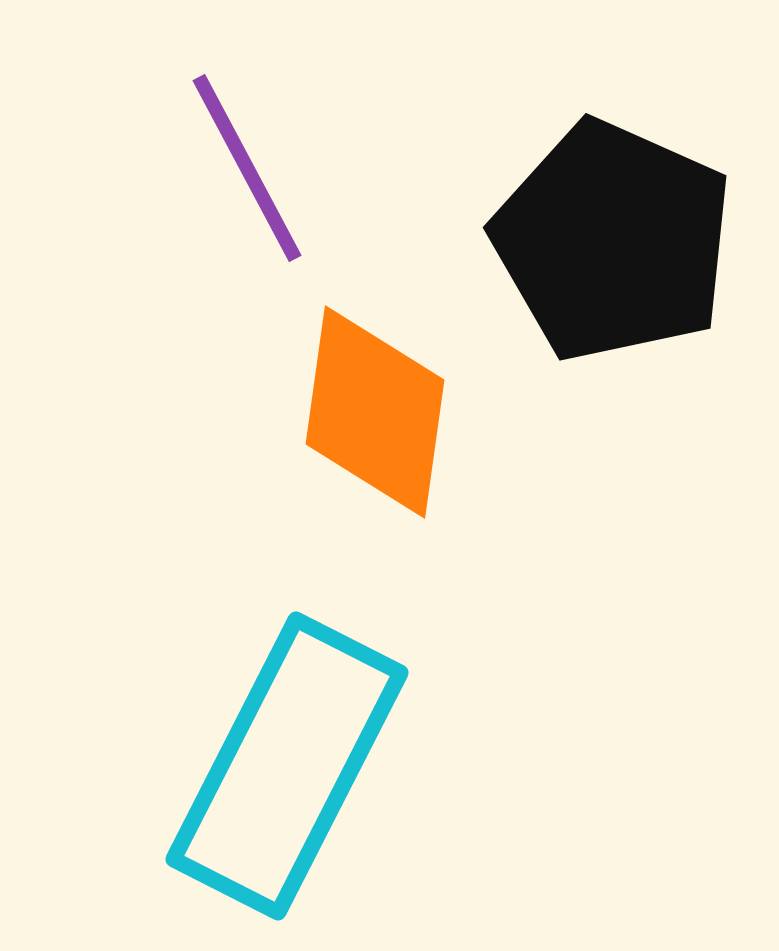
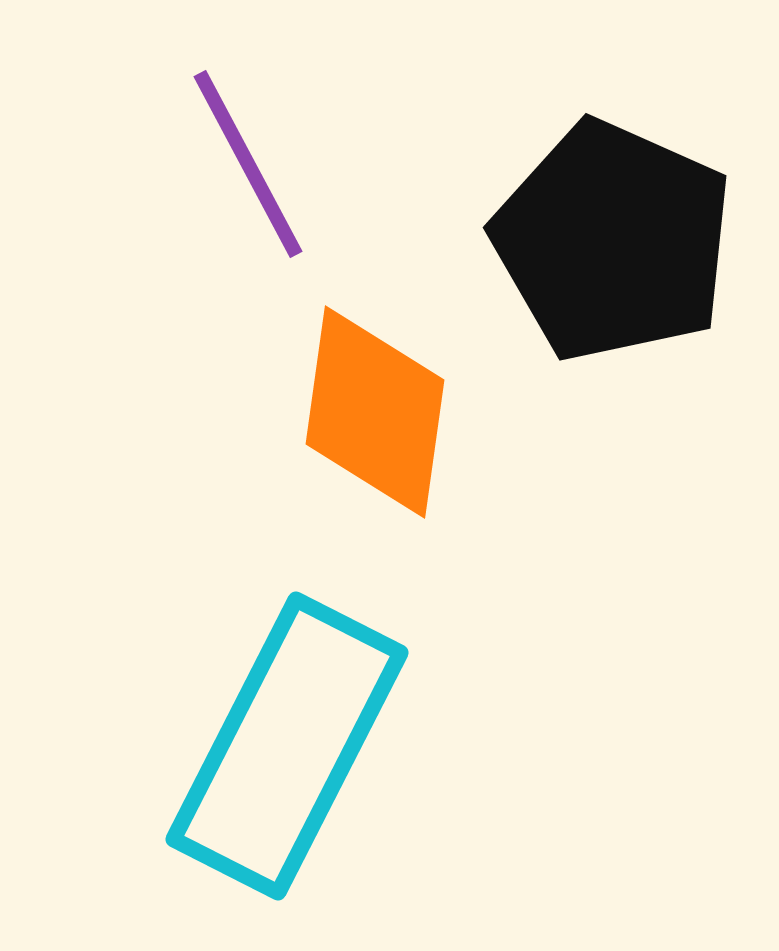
purple line: moved 1 px right, 4 px up
cyan rectangle: moved 20 px up
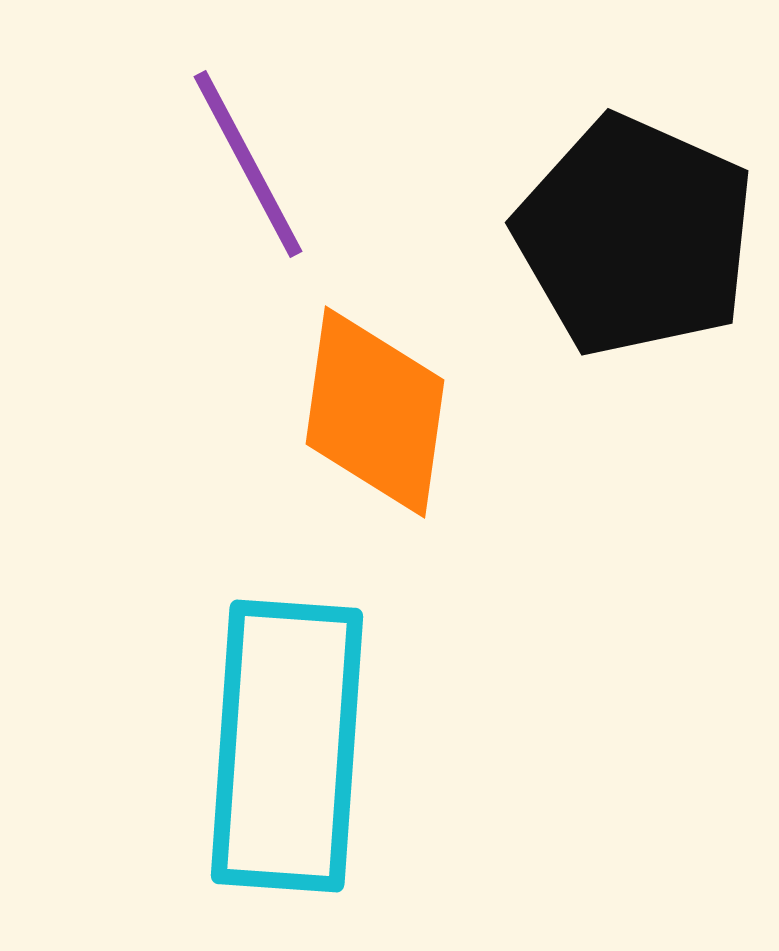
black pentagon: moved 22 px right, 5 px up
cyan rectangle: rotated 23 degrees counterclockwise
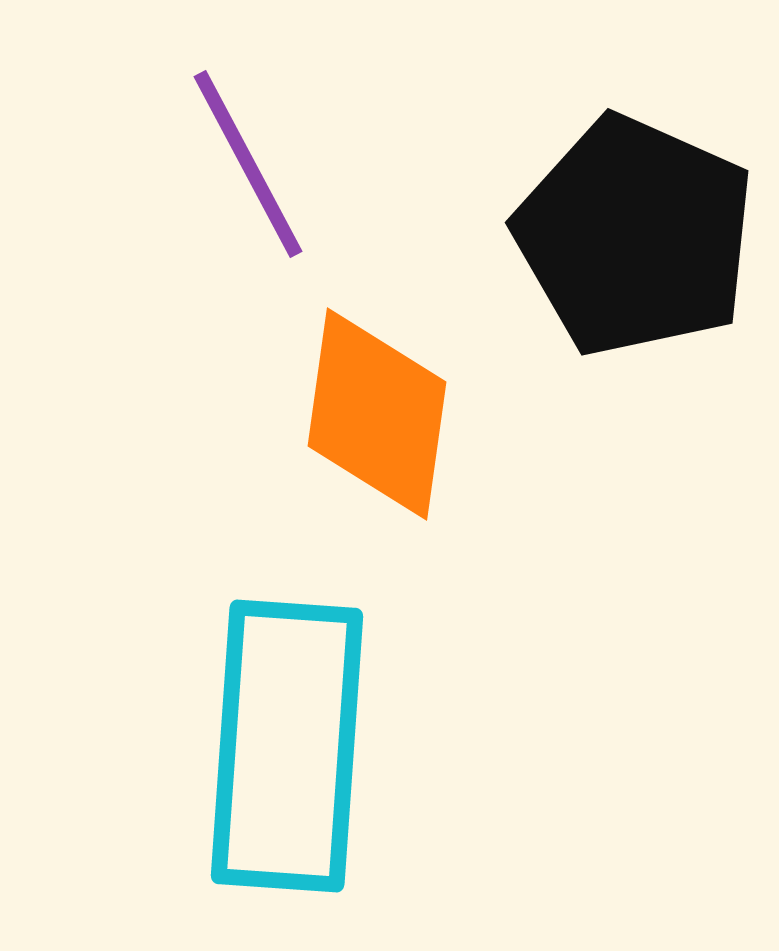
orange diamond: moved 2 px right, 2 px down
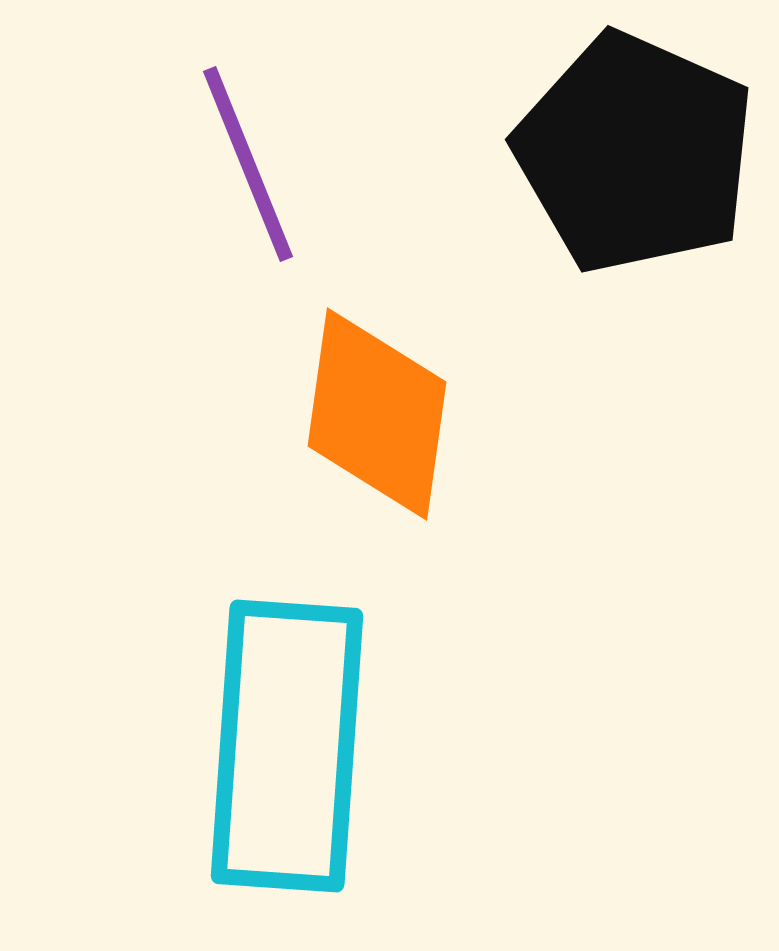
purple line: rotated 6 degrees clockwise
black pentagon: moved 83 px up
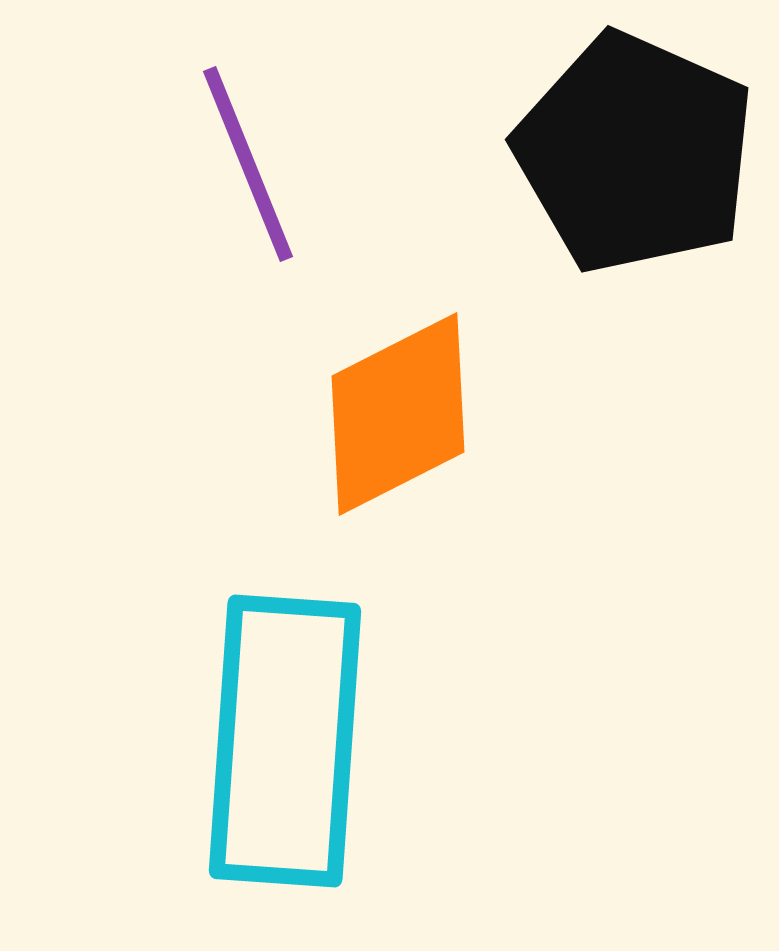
orange diamond: moved 21 px right; rotated 55 degrees clockwise
cyan rectangle: moved 2 px left, 5 px up
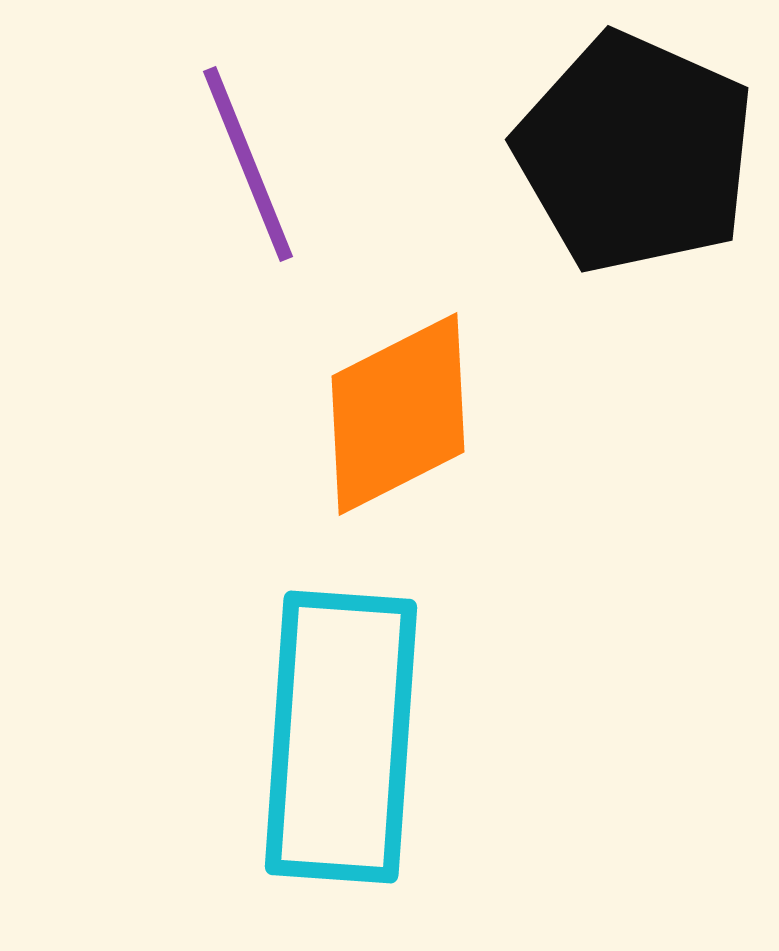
cyan rectangle: moved 56 px right, 4 px up
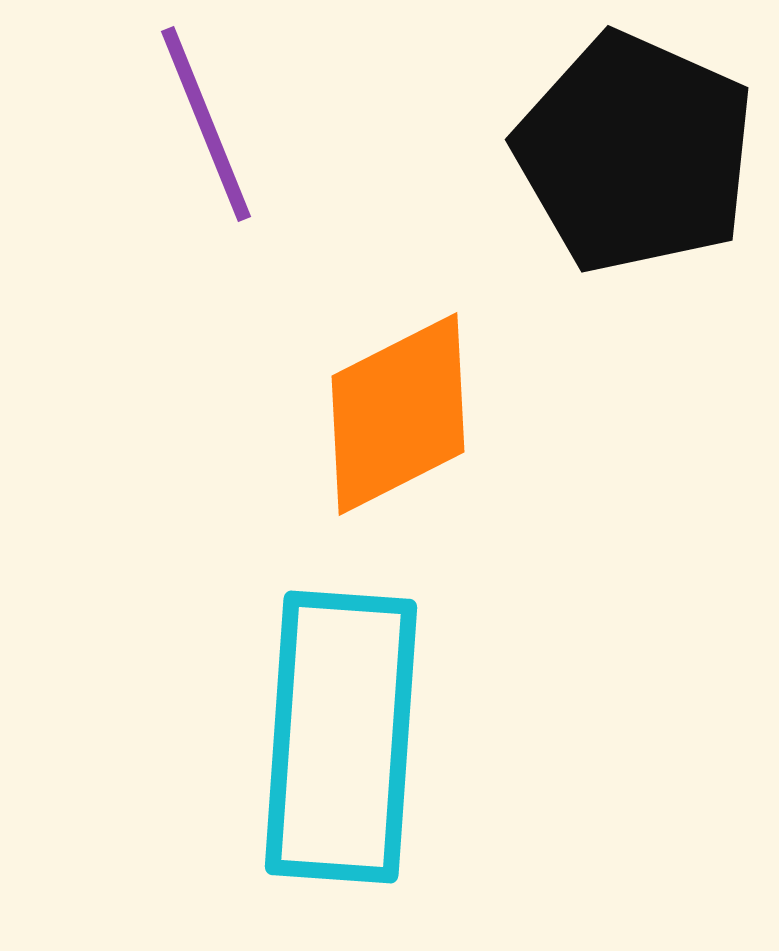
purple line: moved 42 px left, 40 px up
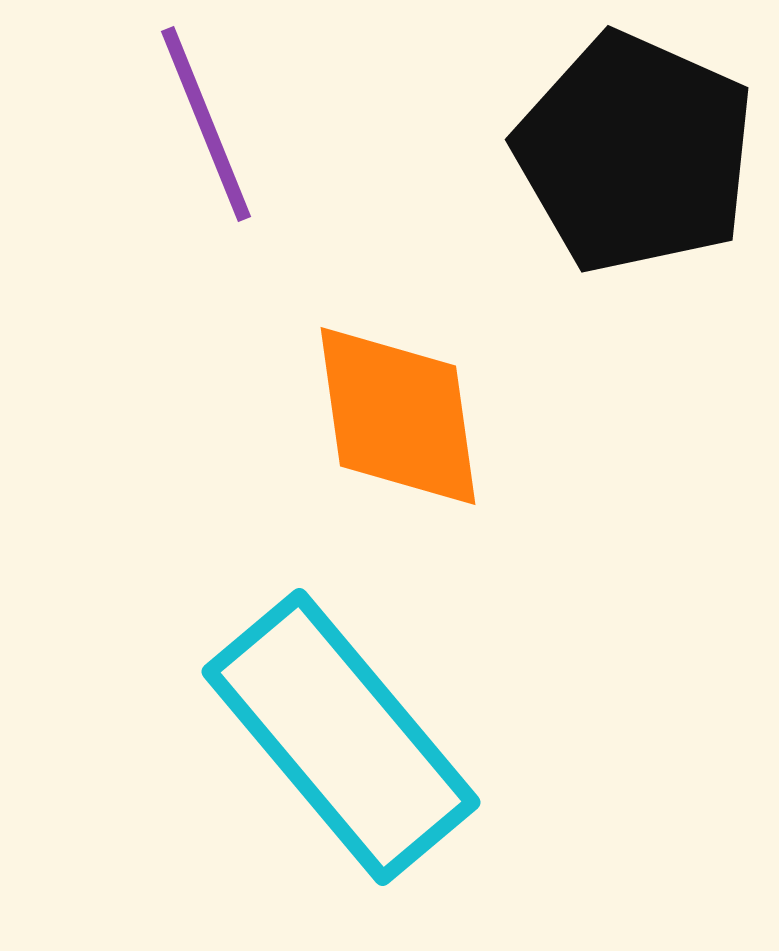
orange diamond: moved 2 px down; rotated 71 degrees counterclockwise
cyan rectangle: rotated 44 degrees counterclockwise
